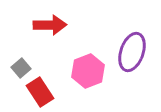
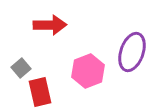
red rectangle: rotated 20 degrees clockwise
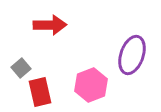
purple ellipse: moved 3 px down
pink hexagon: moved 3 px right, 14 px down
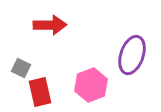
gray square: rotated 24 degrees counterclockwise
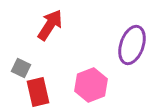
red arrow: rotated 56 degrees counterclockwise
purple ellipse: moved 10 px up
red rectangle: moved 2 px left
